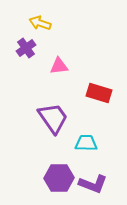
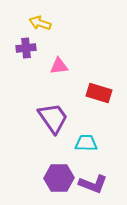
purple cross: rotated 30 degrees clockwise
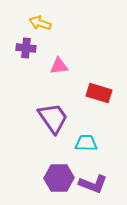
purple cross: rotated 12 degrees clockwise
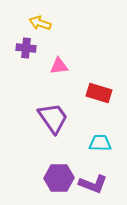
cyan trapezoid: moved 14 px right
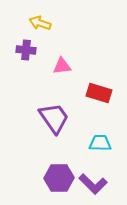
purple cross: moved 2 px down
pink triangle: moved 3 px right
purple trapezoid: moved 1 px right
purple L-shape: rotated 24 degrees clockwise
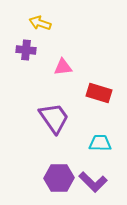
pink triangle: moved 1 px right, 1 px down
purple L-shape: moved 2 px up
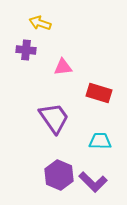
cyan trapezoid: moved 2 px up
purple hexagon: moved 3 px up; rotated 24 degrees clockwise
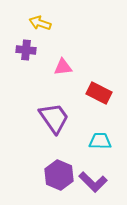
red rectangle: rotated 10 degrees clockwise
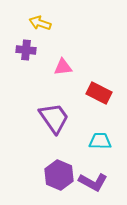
purple L-shape: rotated 16 degrees counterclockwise
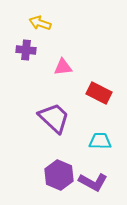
purple trapezoid: rotated 12 degrees counterclockwise
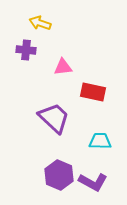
red rectangle: moved 6 px left, 1 px up; rotated 15 degrees counterclockwise
